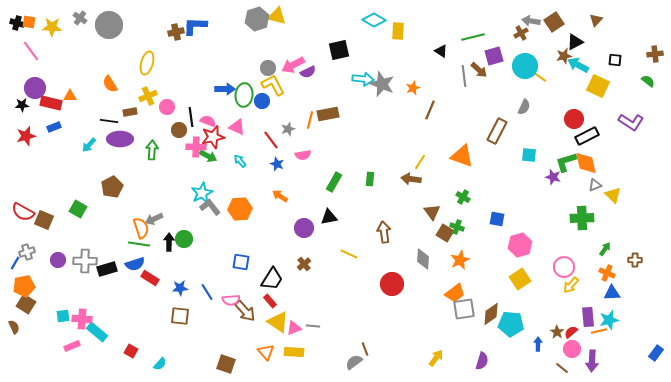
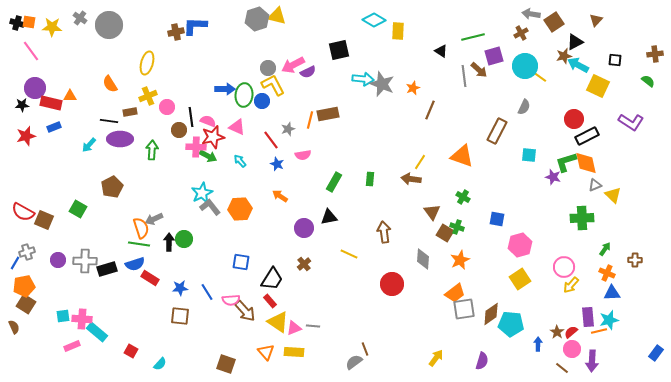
gray arrow at (531, 21): moved 7 px up
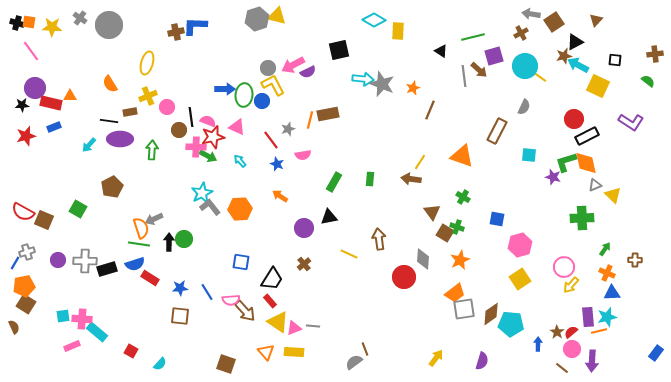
brown arrow at (384, 232): moved 5 px left, 7 px down
red circle at (392, 284): moved 12 px right, 7 px up
cyan star at (609, 320): moved 2 px left, 3 px up
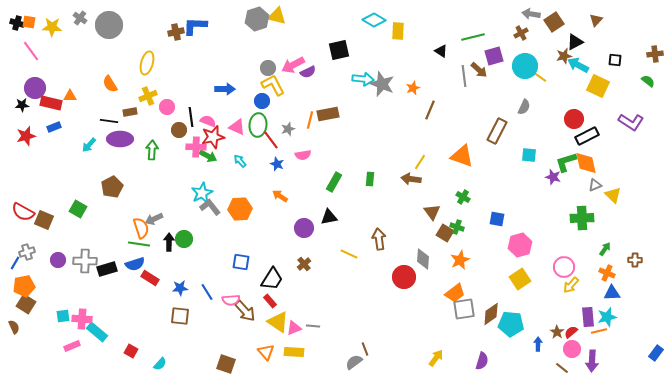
green ellipse at (244, 95): moved 14 px right, 30 px down
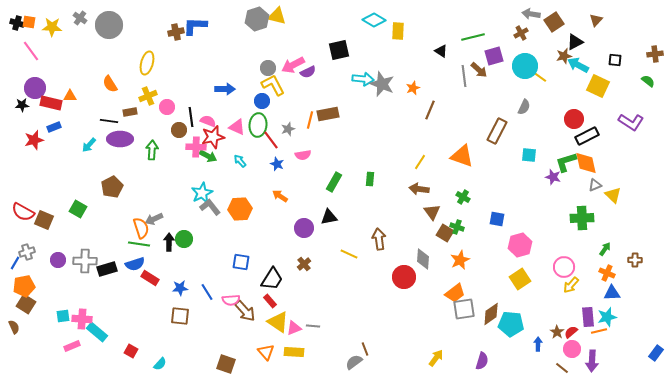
red star at (26, 136): moved 8 px right, 4 px down
brown arrow at (411, 179): moved 8 px right, 10 px down
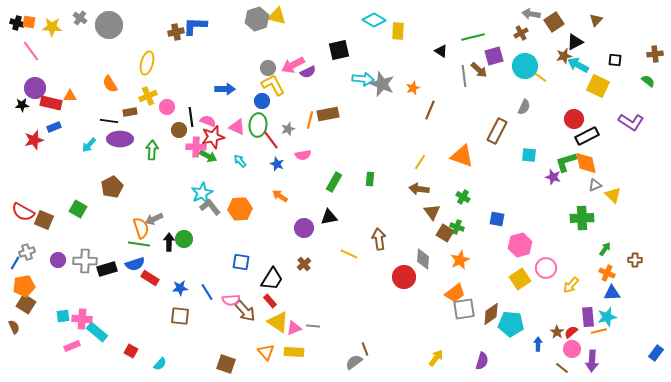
pink circle at (564, 267): moved 18 px left, 1 px down
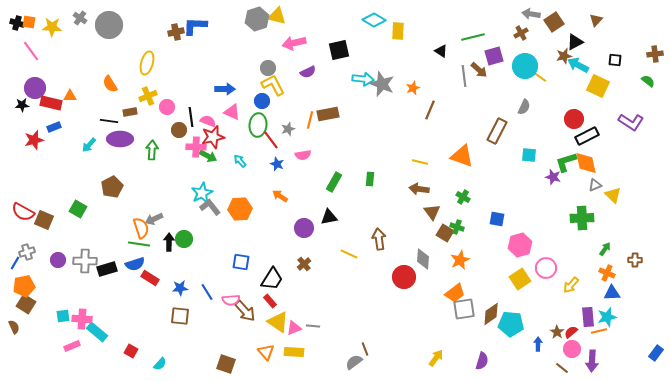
pink arrow at (293, 65): moved 1 px right, 22 px up; rotated 15 degrees clockwise
pink triangle at (237, 127): moved 5 px left, 15 px up
yellow line at (420, 162): rotated 70 degrees clockwise
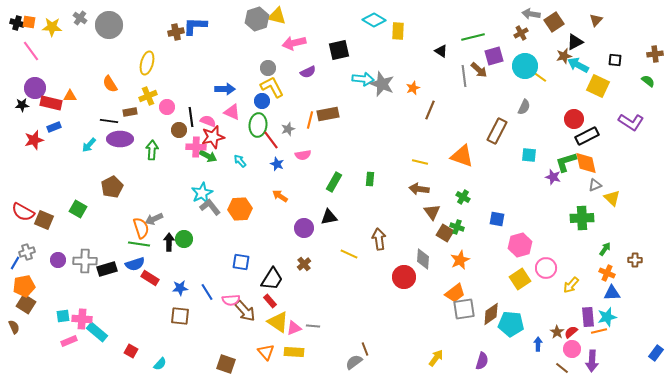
yellow L-shape at (273, 85): moved 1 px left, 2 px down
yellow triangle at (613, 195): moved 1 px left, 3 px down
pink rectangle at (72, 346): moved 3 px left, 5 px up
